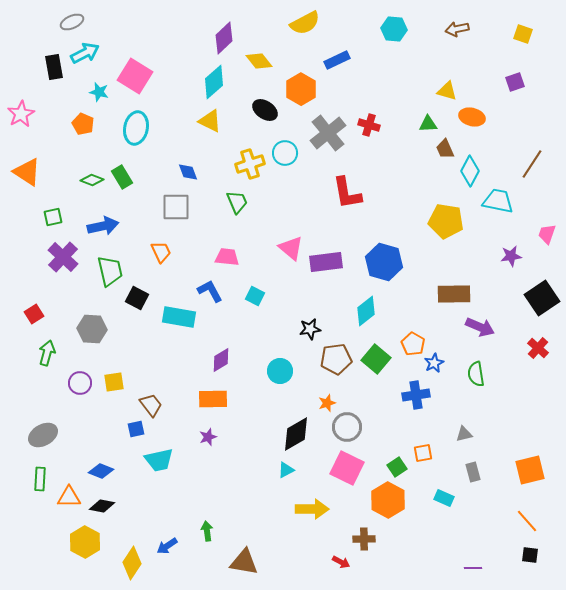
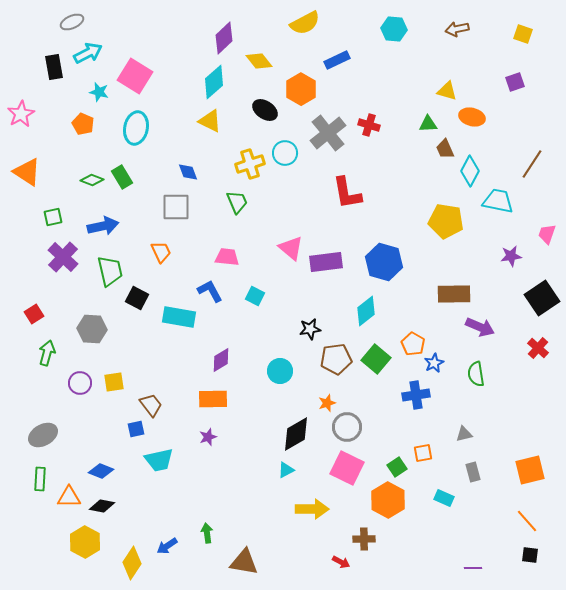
cyan arrow at (85, 53): moved 3 px right
green arrow at (207, 531): moved 2 px down
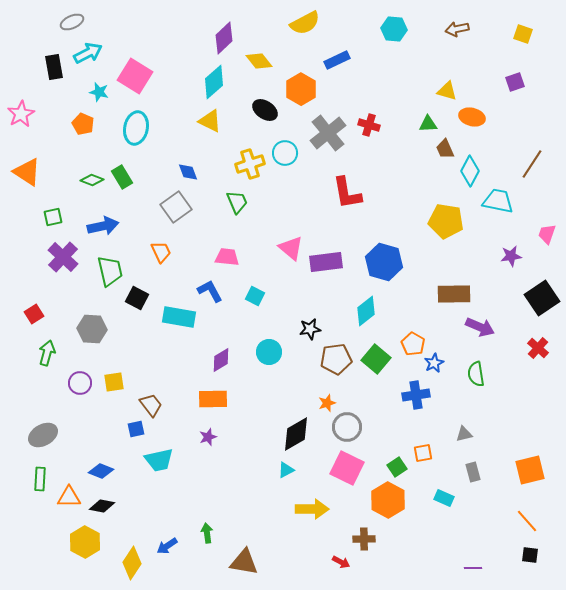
gray square at (176, 207): rotated 36 degrees counterclockwise
cyan circle at (280, 371): moved 11 px left, 19 px up
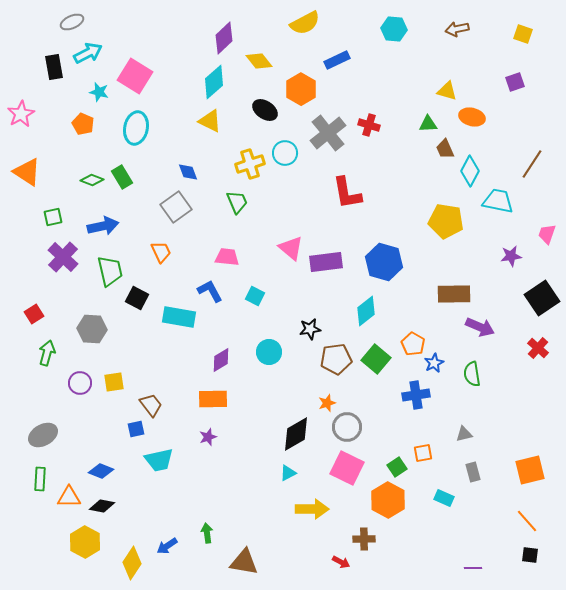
green semicircle at (476, 374): moved 4 px left
cyan triangle at (286, 470): moved 2 px right, 3 px down
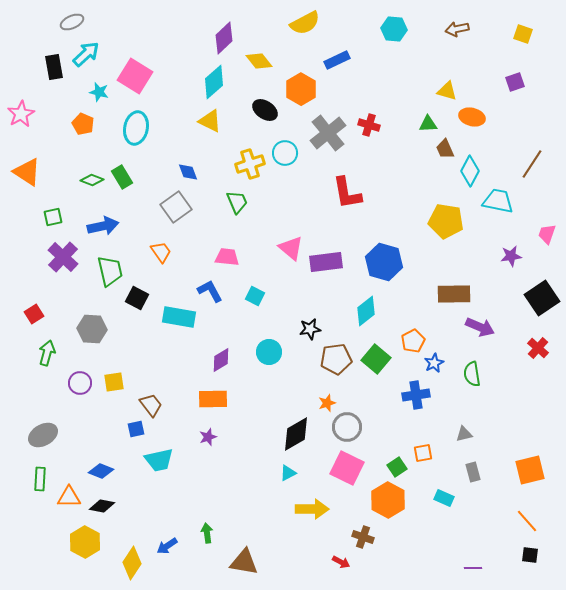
cyan arrow at (88, 53): moved 2 px left, 1 px down; rotated 16 degrees counterclockwise
orange trapezoid at (161, 252): rotated 10 degrees counterclockwise
orange pentagon at (413, 344): moved 3 px up; rotated 15 degrees clockwise
brown cross at (364, 539): moved 1 px left, 2 px up; rotated 20 degrees clockwise
